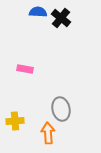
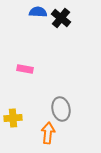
yellow cross: moved 2 px left, 3 px up
orange arrow: rotated 10 degrees clockwise
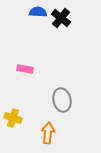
gray ellipse: moved 1 px right, 9 px up
yellow cross: rotated 24 degrees clockwise
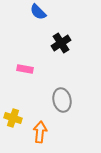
blue semicircle: rotated 138 degrees counterclockwise
black cross: moved 25 px down; rotated 18 degrees clockwise
orange arrow: moved 8 px left, 1 px up
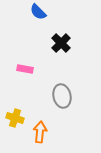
black cross: rotated 12 degrees counterclockwise
gray ellipse: moved 4 px up
yellow cross: moved 2 px right
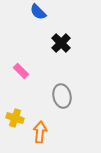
pink rectangle: moved 4 px left, 2 px down; rotated 35 degrees clockwise
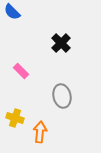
blue semicircle: moved 26 px left
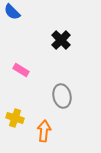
black cross: moved 3 px up
pink rectangle: moved 1 px up; rotated 14 degrees counterclockwise
orange arrow: moved 4 px right, 1 px up
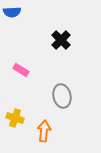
blue semicircle: rotated 48 degrees counterclockwise
